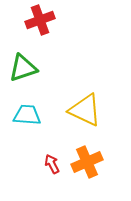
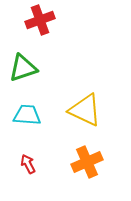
red arrow: moved 24 px left
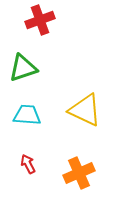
orange cross: moved 8 px left, 11 px down
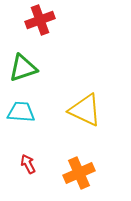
cyan trapezoid: moved 6 px left, 3 px up
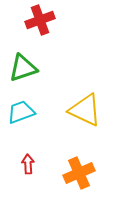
cyan trapezoid: rotated 24 degrees counterclockwise
red arrow: rotated 24 degrees clockwise
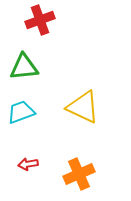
green triangle: moved 1 px right, 1 px up; rotated 12 degrees clockwise
yellow triangle: moved 2 px left, 3 px up
red arrow: rotated 96 degrees counterclockwise
orange cross: moved 1 px down
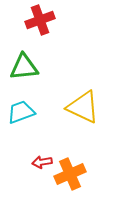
red arrow: moved 14 px right, 2 px up
orange cross: moved 9 px left
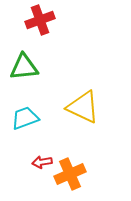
cyan trapezoid: moved 4 px right, 6 px down
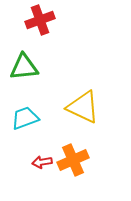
orange cross: moved 3 px right, 14 px up
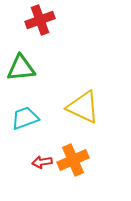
green triangle: moved 3 px left, 1 px down
